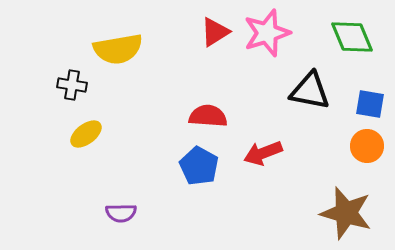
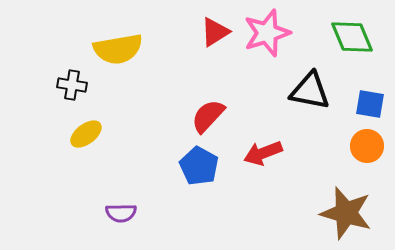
red semicircle: rotated 51 degrees counterclockwise
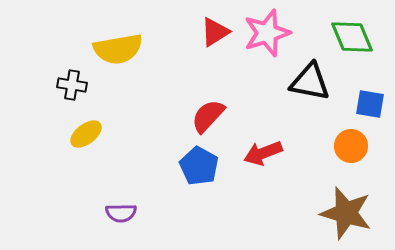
black triangle: moved 9 px up
orange circle: moved 16 px left
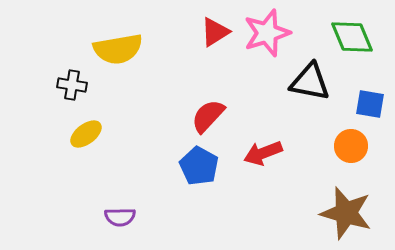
purple semicircle: moved 1 px left, 4 px down
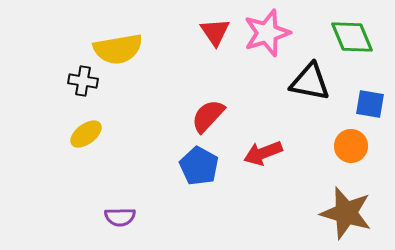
red triangle: rotated 32 degrees counterclockwise
black cross: moved 11 px right, 4 px up
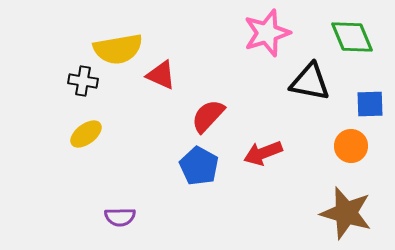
red triangle: moved 54 px left, 43 px down; rotated 32 degrees counterclockwise
blue square: rotated 12 degrees counterclockwise
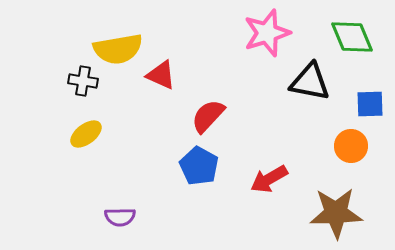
red arrow: moved 6 px right, 26 px down; rotated 9 degrees counterclockwise
brown star: moved 10 px left; rotated 18 degrees counterclockwise
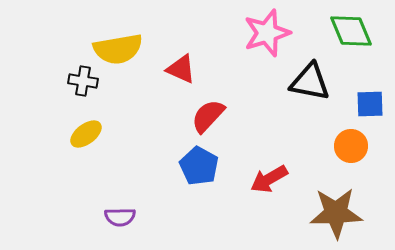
green diamond: moved 1 px left, 6 px up
red triangle: moved 20 px right, 6 px up
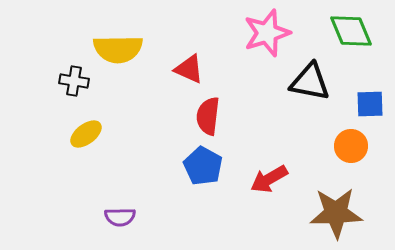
yellow semicircle: rotated 9 degrees clockwise
red triangle: moved 8 px right
black cross: moved 9 px left
red semicircle: rotated 36 degrees counterclockwise
blue pentagon: moved 4 px right
